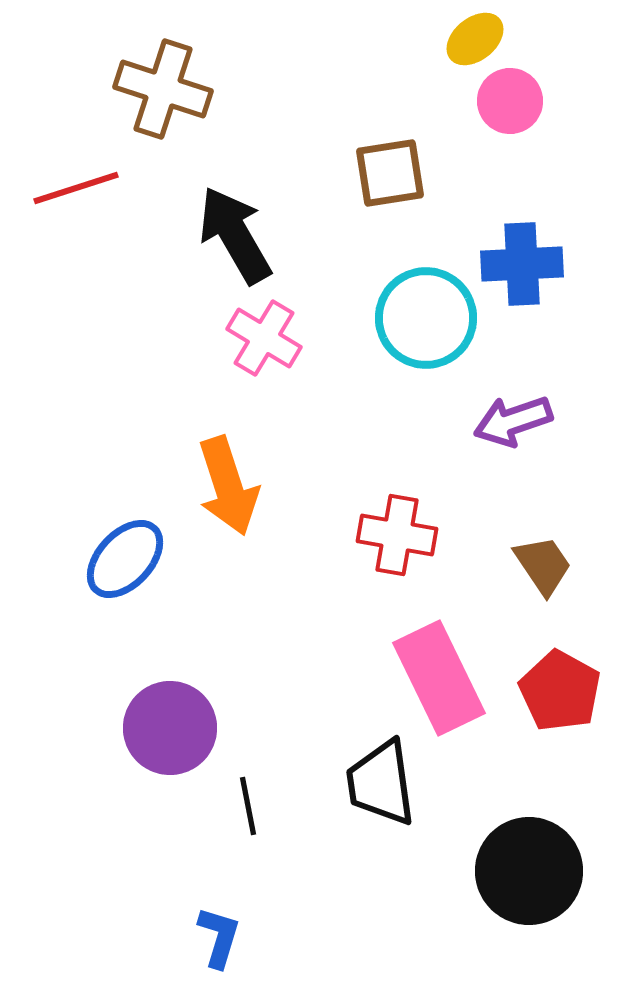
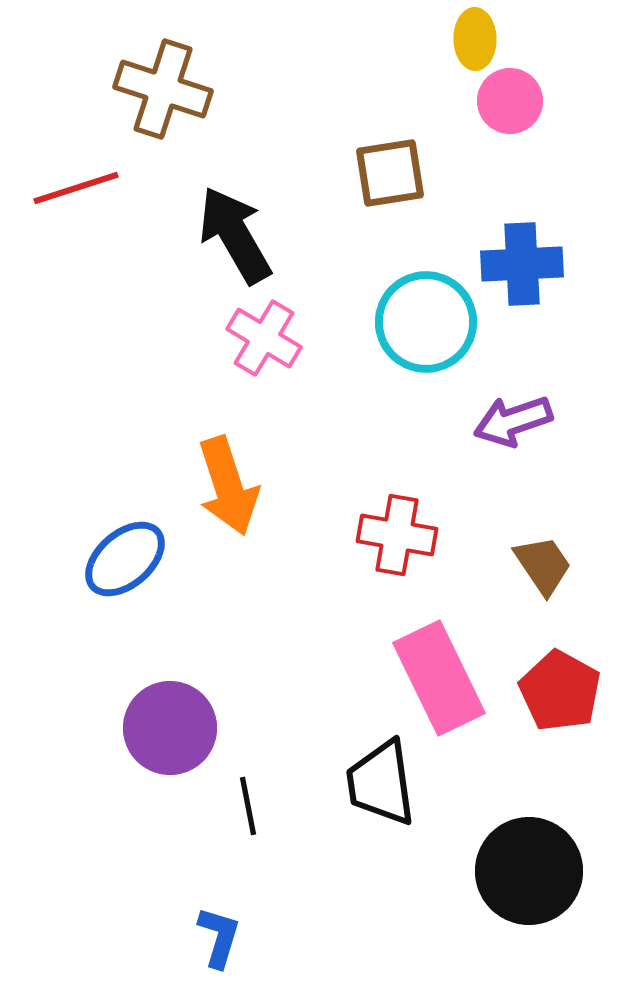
yellow ellipse: rotated 52 degrees counterclockwise
cyan circle: moved 4 px down
blue ellipse: rotated 6 degrees clockwise
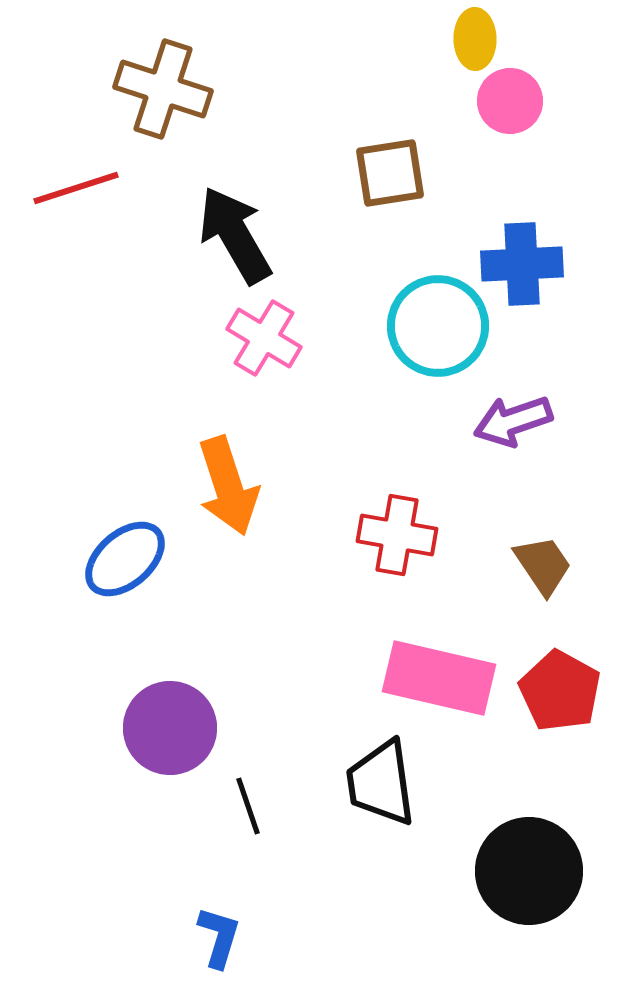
cyan circle: moved 12 px right, 4 px down
pink rectangle: rotated 51 degrees counterclockwise
black line: rotated 8 degrees counterclockwise
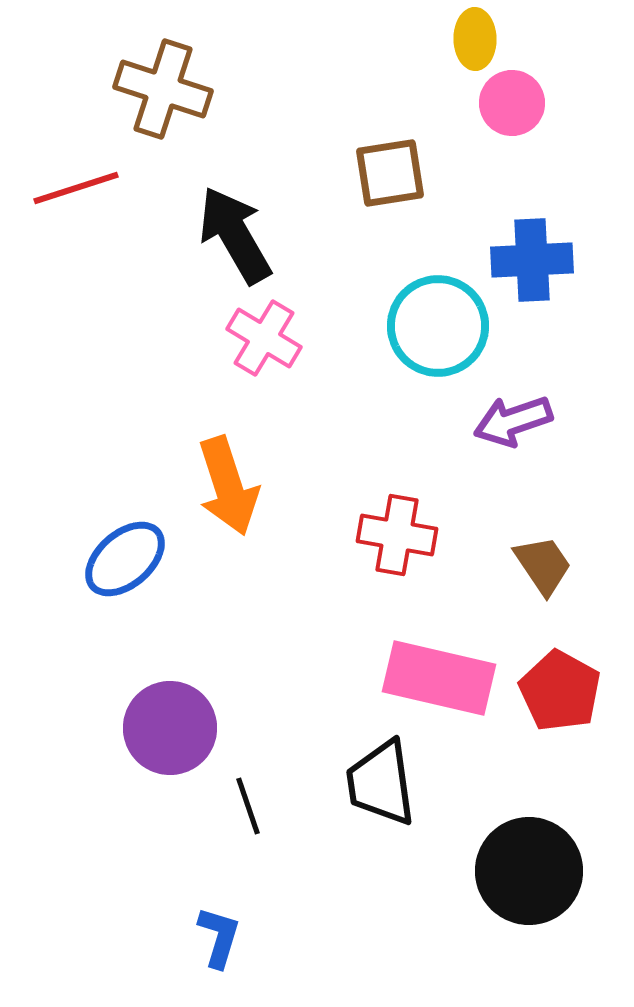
pink circle: moved 2 px right, 2 px down
blue cross: moved 10 px right, 4 px up
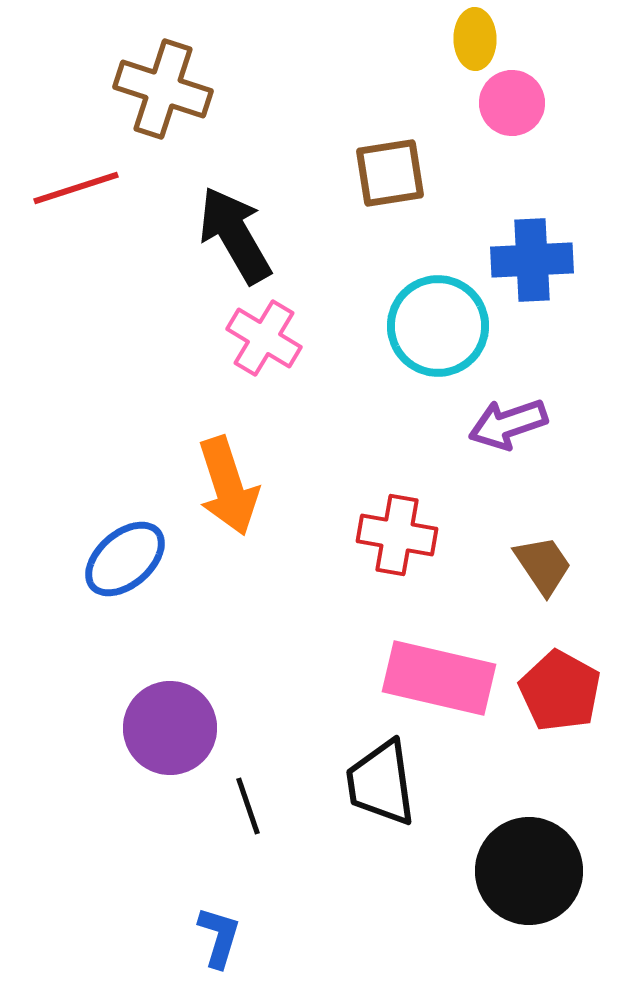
purple arrow: moved 5 px left, 3 px down
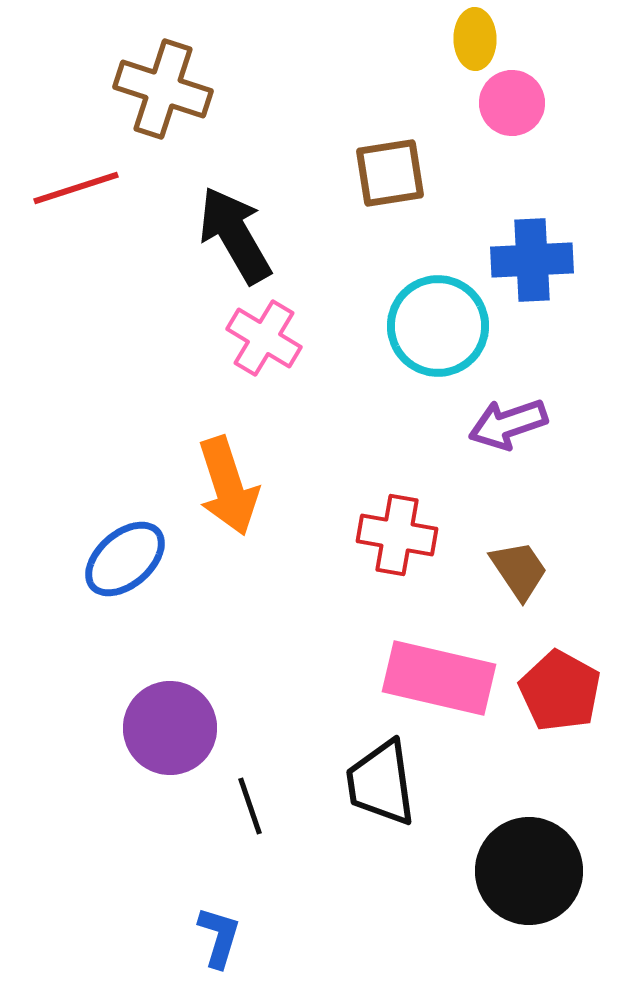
brown trapezoid: moved 24 px left, 5 px down
black line: moved 2 px right
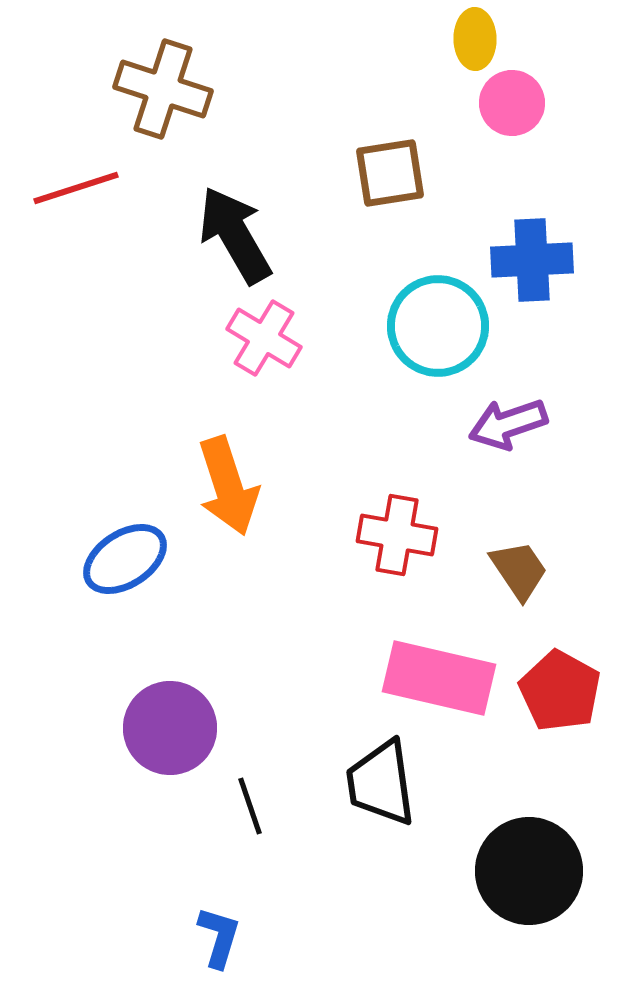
blue ellipse: rotated 8 degrees clockwise
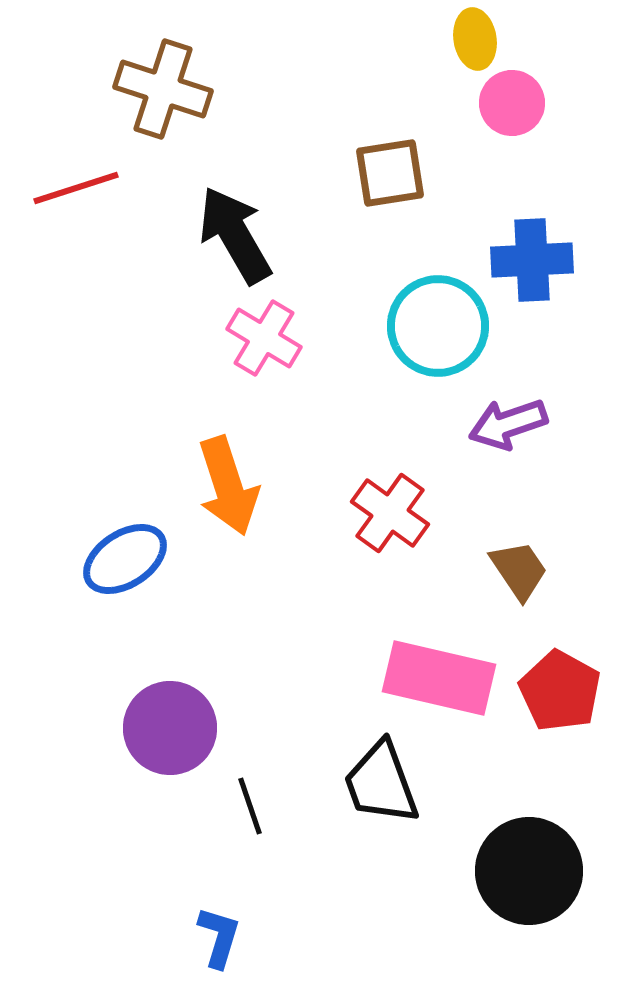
yellow ellipse: rotated 8 degrees counterclockwise
red cross: moved 7 px left, 22 px up; rotated 26 degrees clockwise
black trapezoid: rotated 12 degrees counterclockwise
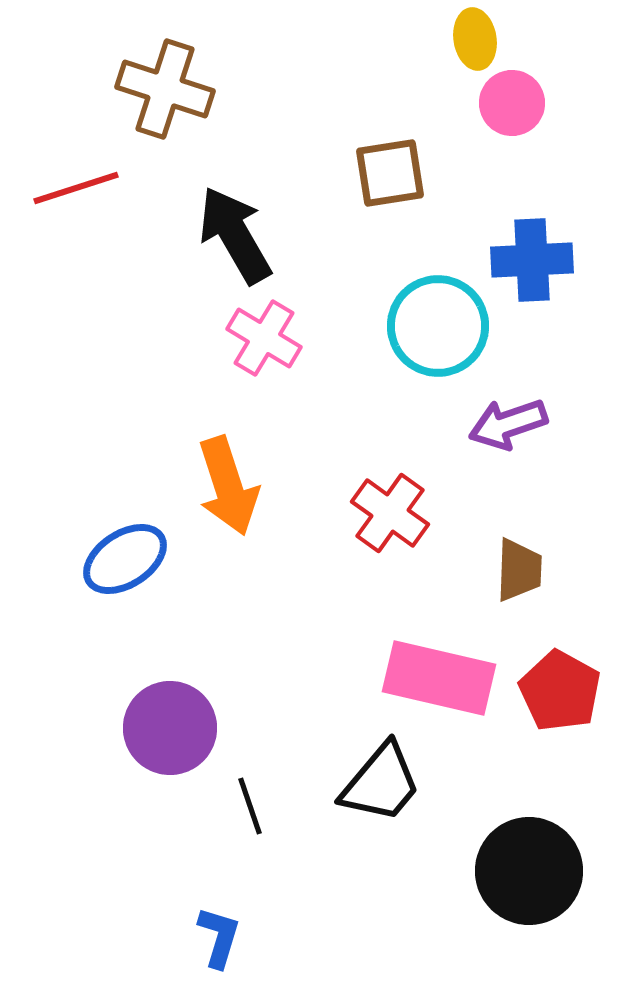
brown cross: moved 2 px right
brown trapezoid: rotated 36 degrees clockwise
black trapezoid: rotated 120 degrees counterclockwise
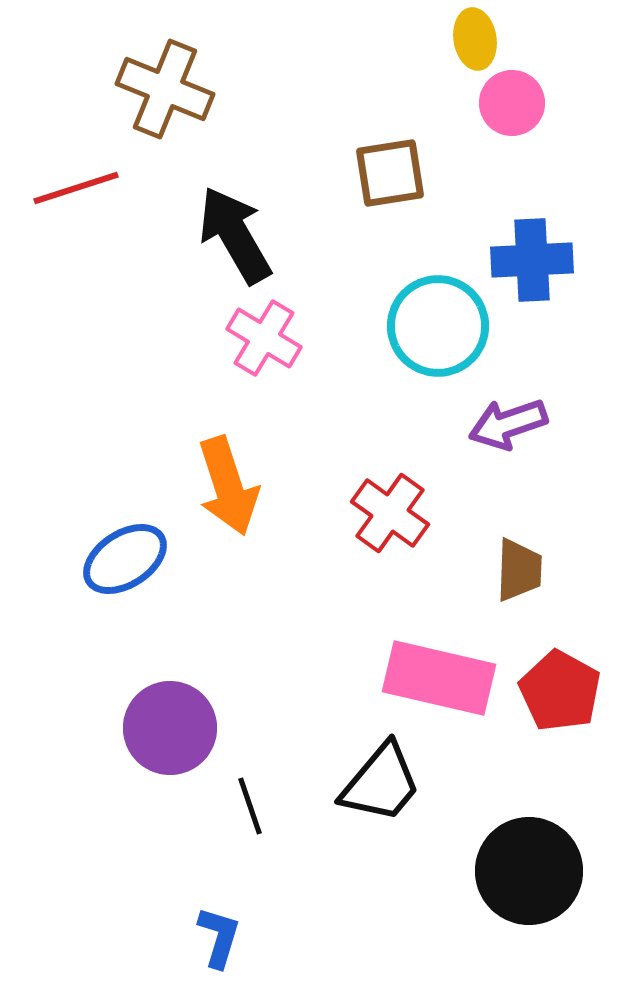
brown cross: rotated 4 degrees clockwise
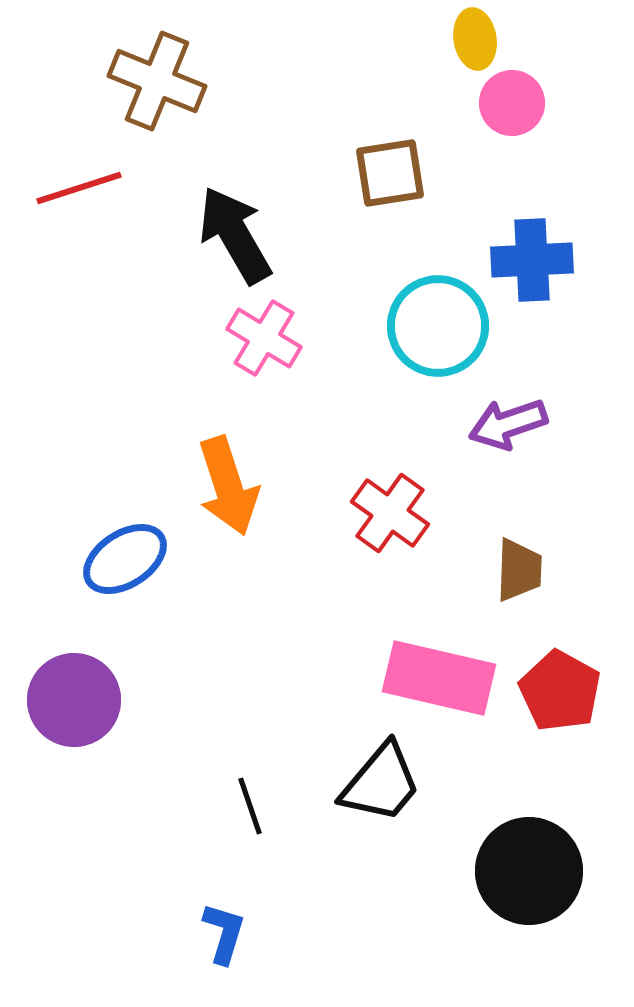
brown cross: moved 8 px left, 8 px up
red line: moved 3 px right
purple circle: moved 96 px left, 28 px up
blue L-shape: moved 5 px right, 4 px up
